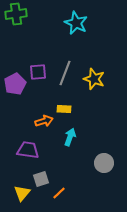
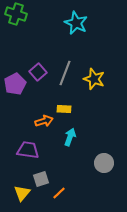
green cross: rotated 25 degrees clockwise
purple square: rotated 36 degrees counterclockwise
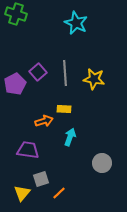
gray line: rotated 25 degrees counterclockwise
yellow star: rotated 10 degrees counterclockwise
gray circle: moved 2 px left
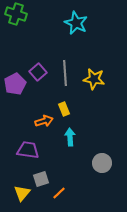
yellow rectangle: rotated 64 degrees clockwise
cyan arrow: rotated 24 degrees counterclockwise
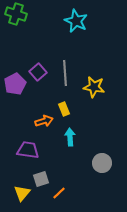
cyan star: moved 2 px up
yellow star: moved 8 px down
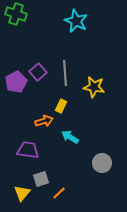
purple pentagon: moved 1 px right, 2 px up
yellow rectangle: moved 3 px left, 3 px up; rotated 48 degrees clockwise
cyan arrow: rotated 54 degrees counterclockwise
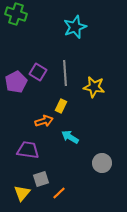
cyan star: moved 1 px left, 6 px down; rotated 25 degrees clockwise
purple square: rotated 18 degrees counterclockwise
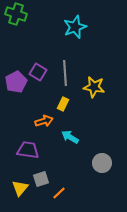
yellow rectangle: moved 2 px right, 2 px up
yellow triangle: moved 2 px left, 5 px up
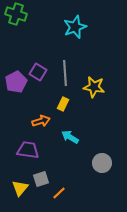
orange arrow: moved 3 px left
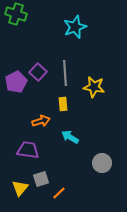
purple square: rotated 12 degrees clockwise
yellow rectangle: rotated 32 degrees counterclockwise
